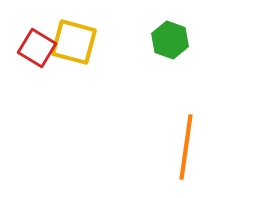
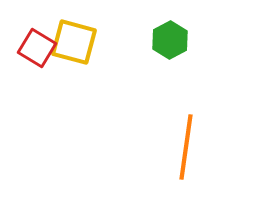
green hexagon: rotated 12 degrees clockwise
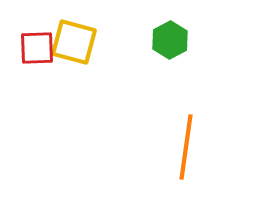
red square: rotated 33 degrees counterclockwise
